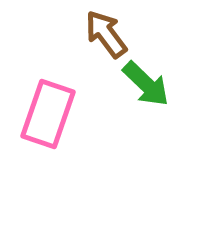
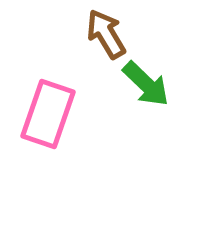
brown arrow: rotated 6 degrees clockwise
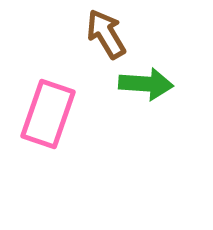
green arrow: rotated 40 degrees counterclockwise
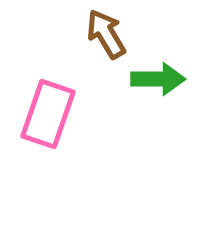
green arrow: moved 12 px right, 5 px up; rotated 4 degrees counterclockwise
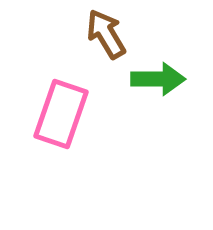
pink rectangle: moved 13 px right
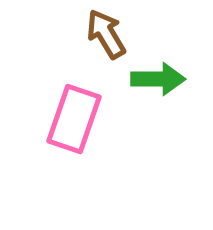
pink rectangle: moved 13 px right, 5 px down
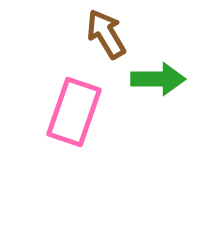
pink rectangle: moved 7 px up
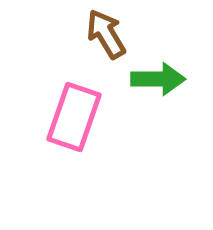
pink rectangle: moved 5 px down
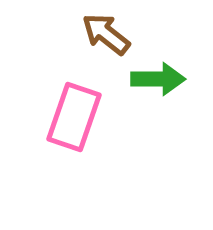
brown arrow: rotated 21 degrees counterclockwise
